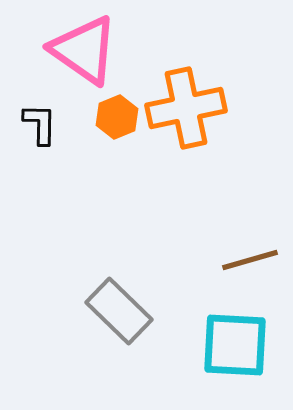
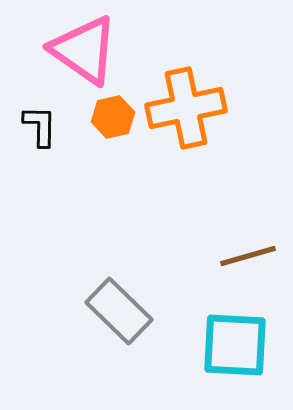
orange hexagon: moved 4 px left; rotated 9 degrees clockwise
black L-shape: moved 2 px down
brown line: moved 2 px left, 4 px up
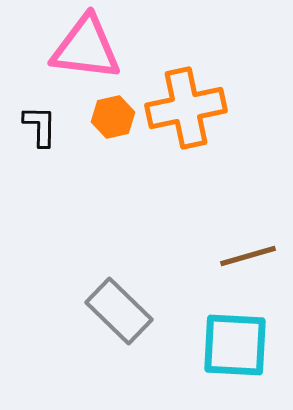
pink triangle: moved 2 px right, 2 px up; rotated 28 degrees counterclockwise
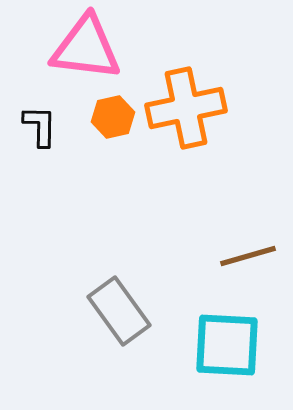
gray rectangle: rotated 10 degrees clockwise
cyan square: moved 8 px left
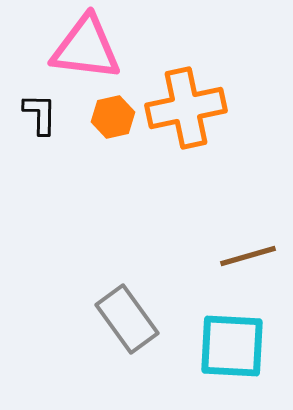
black L-shape: moved 12 px up
gray rectangle: moved 8 px right, 8 px down
cyan square: moved 5 px right, 1 px down
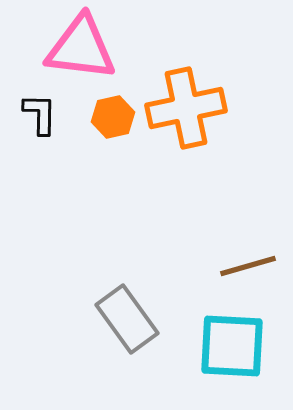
pink triangle: moved 5 px left
brown line: moved 10 px down
